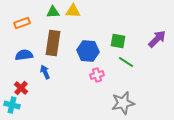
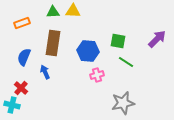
blue semicircle: moved 2 px down; rotated 60 degrees counterclockwise
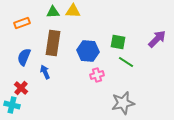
green square: moved 1 px down
